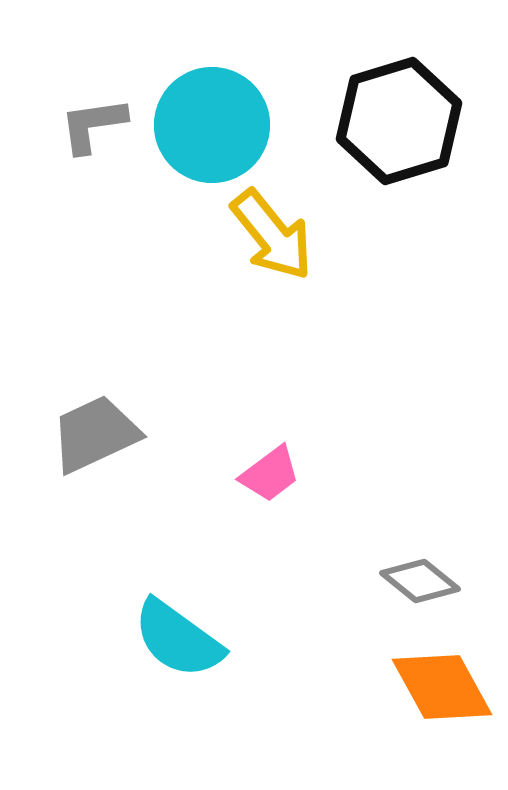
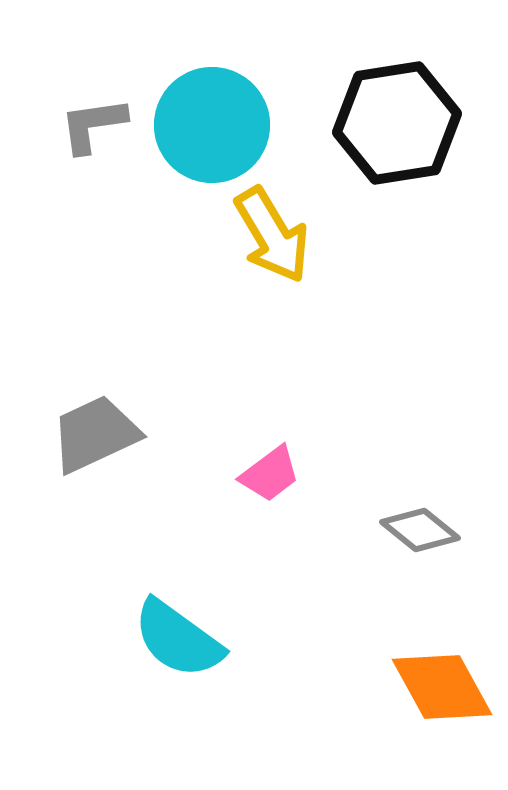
black hexagon: moved 2 px left, 2 px down; rotated 8 degrees clockwise
yellow arrow: rotated 8 degrees clockwise
gray diamond: moved 51 px up
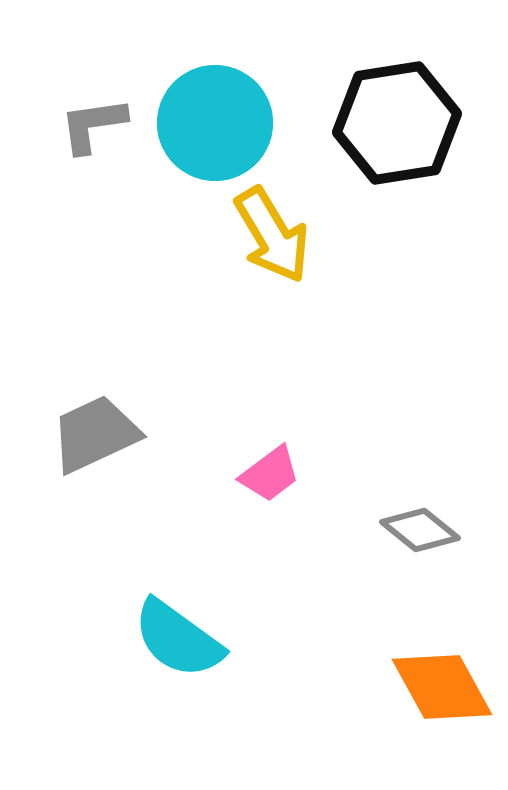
cyan circle: moved 3 px right, 2 px up
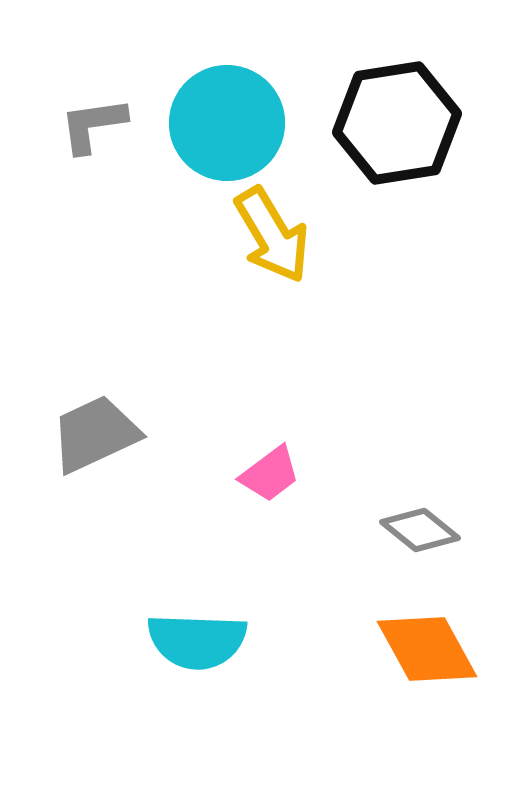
cyan circle: moved 12 px right
cyan semicircle: moved 19 px right, 2 px down; rotated 34 degrees counterclockwise
orange diamond: moved 15 px left, 38 px up
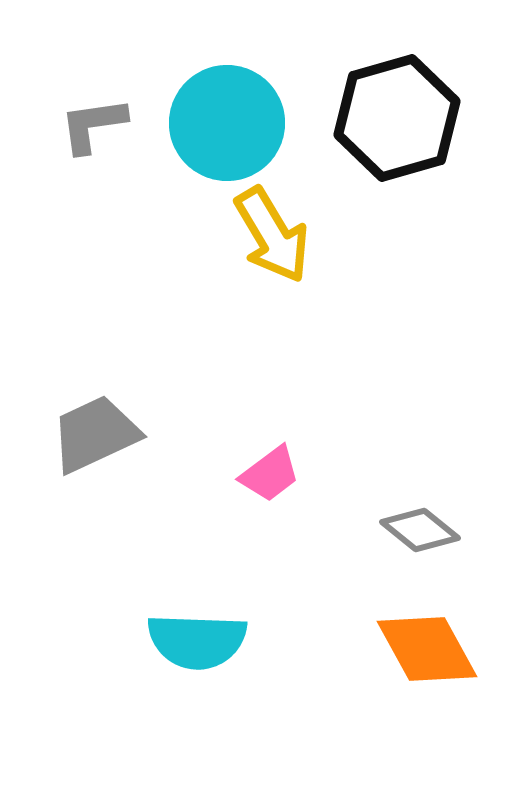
black hexagon: moved 5 px up; rotated 7 degrees counterclockwise
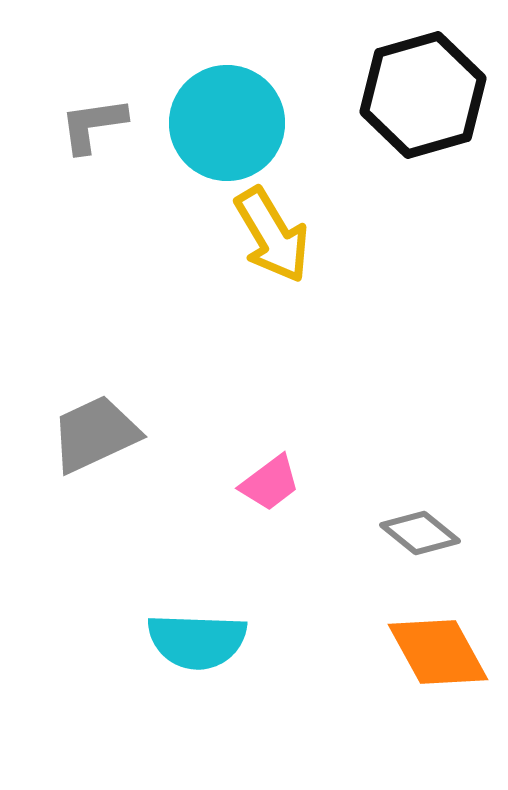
black hexagon: moved 26 px right, 23 px up
pink trapezoid: moved 9 px down
gray diamond: moved 3 px down
orange diamond: moved 11 px right, 3 px down
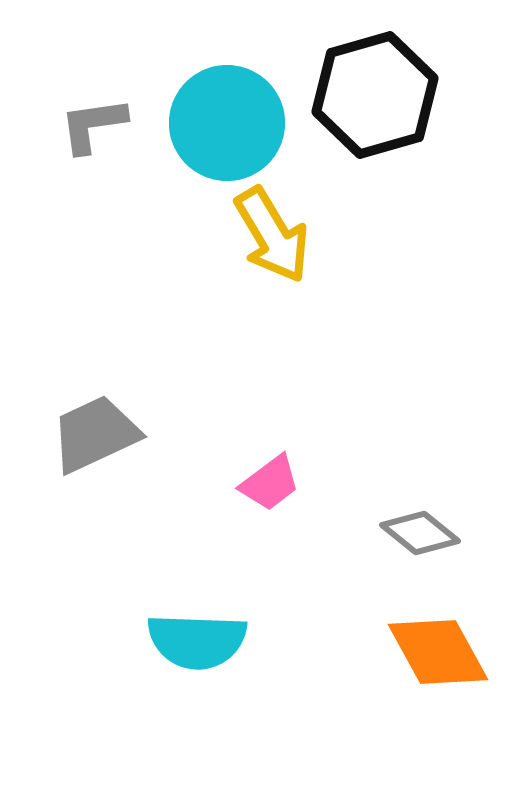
black hexagon: moved 48 px left
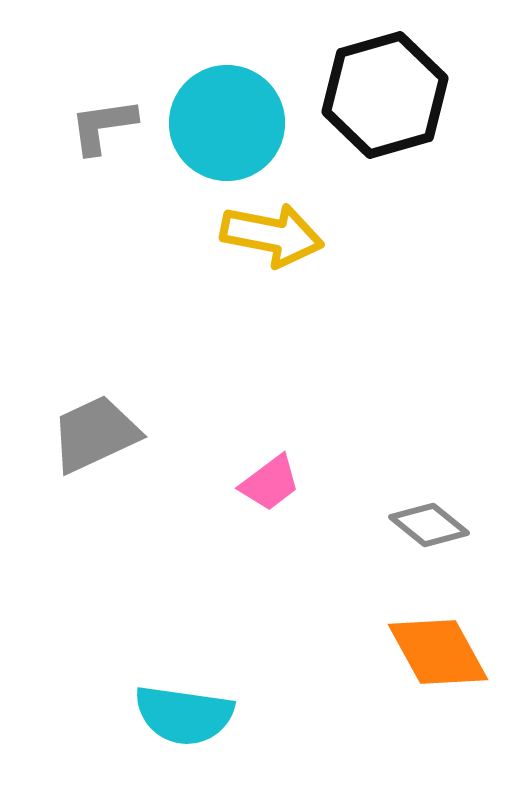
black hexagon: moved 10 px right
gray L-shape: moved 10 px right, 1 px down
yellow arrow: rotated 48 degrees counterclockwise
gray diamond: moved 9 px right, 8 px up
cyan semicircle: moved 13 px left, 74 px down; rotated 6 degrees clockwise
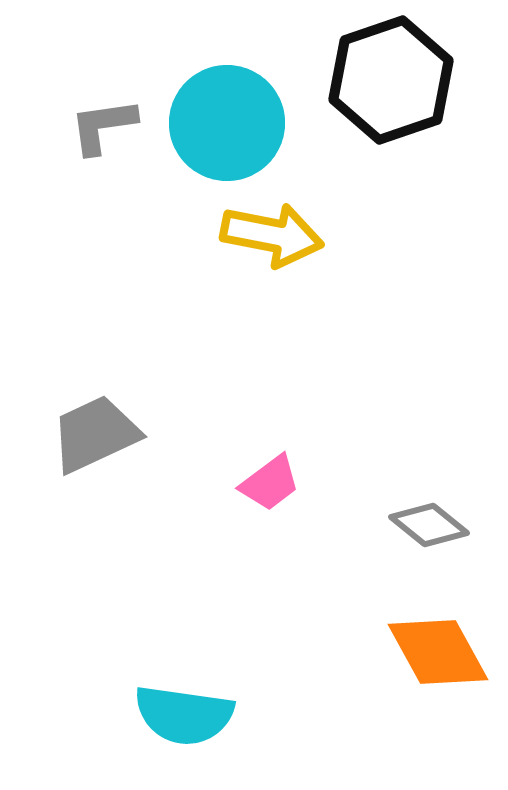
black hexagon: moved 6 px right, 15 px up; rotated 3 degrees counterclockwise
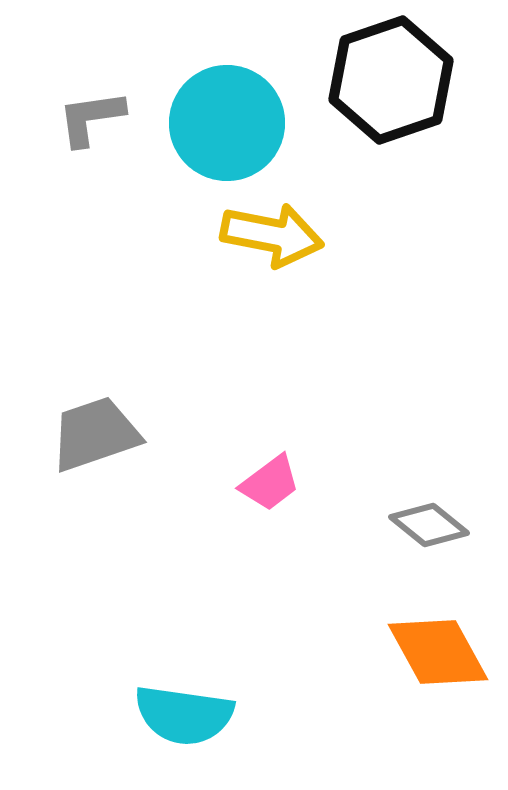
gray L-shape: moved 12 px left, 8 px up
gray trapezoid: rotated 6 degrees clockwise
